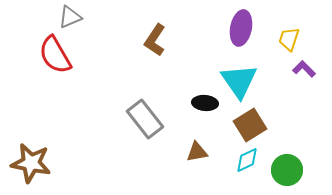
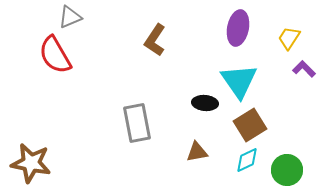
purple ellipse: moved 3 px left
yellow trapezoid: moved 1 px up; rotated 15 degrees clockwise
gray rectangle: moved 8 px left, 4 px down; rotated 27 degrees clockwise
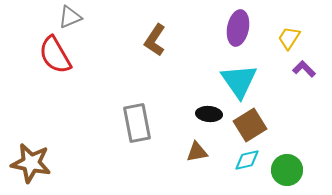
black ellipse: moved 4 px right, 11 px down
cyan diamond: rotated 12 degrees clockwise
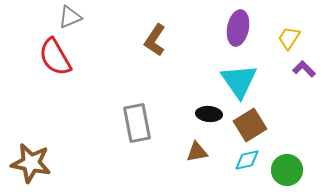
red semicircle: moved 2 px down
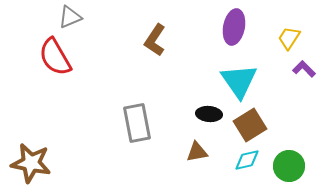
purple ellipse: moved 4 px left, 1 px up
green circle: moved 2 px right, 4 px up
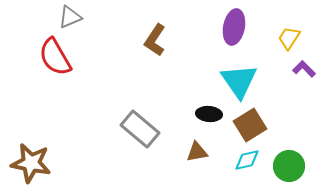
gray rectangle: moved 3 px right, 6 px down; rotated 39 degrees counterclockwise
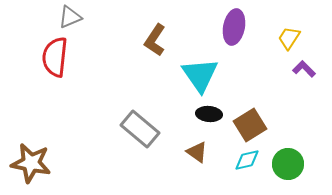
red semicircle: rotated 36 degrees clockwise
cyan triangle: moved 39 px left, 6 px up
brown triangle: rotated 45 degrees clockwise
green circle: moved 1 px left, 2 px up
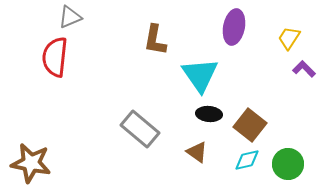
brown L-shape: rotated 24 degrees counterclockwise
brown square: rotated 20 degrees counterclockwise
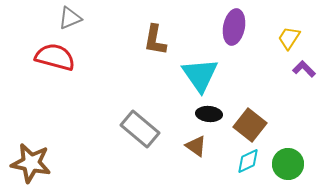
gray triangle: moved 1 px down
red semicircle: rotated 99 degrees clockwise
brown triangle: moved 1 px left, 6 px up
cyan diamond: moved 1 px right, 1 px down; rotated 12 degrees counterclockwise
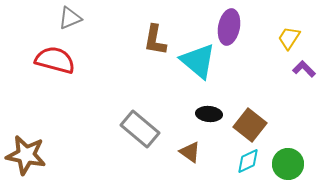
purple ellipse: moved 5 px left
red semicircle: moved 3 px down
cyan triangle: moved 2 px left, 14 px up; rotated 15 degrees counterclockwise
brown triangle: moved 6 px left, 6 px down
brown star: moved 5 px left, 8 px up
